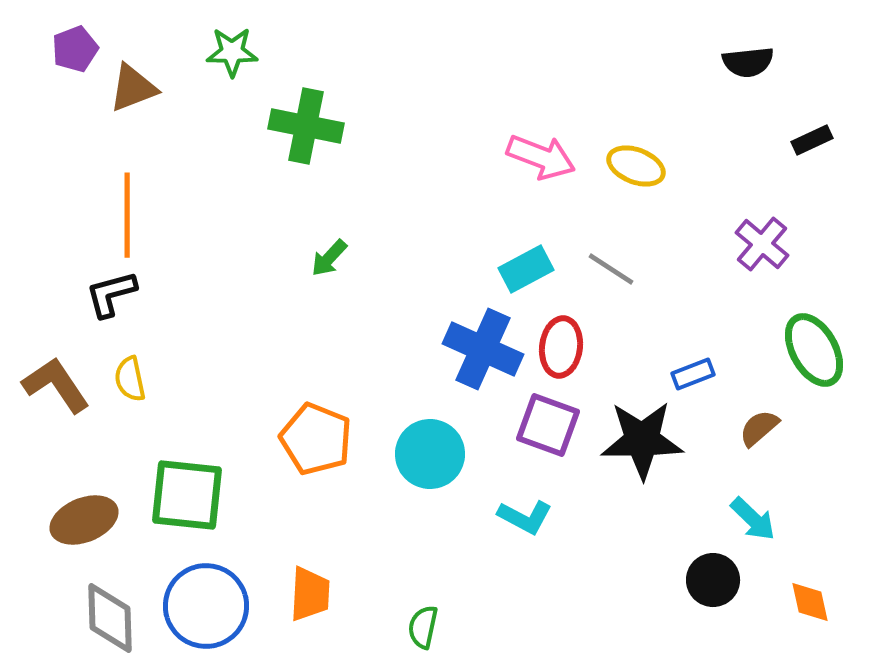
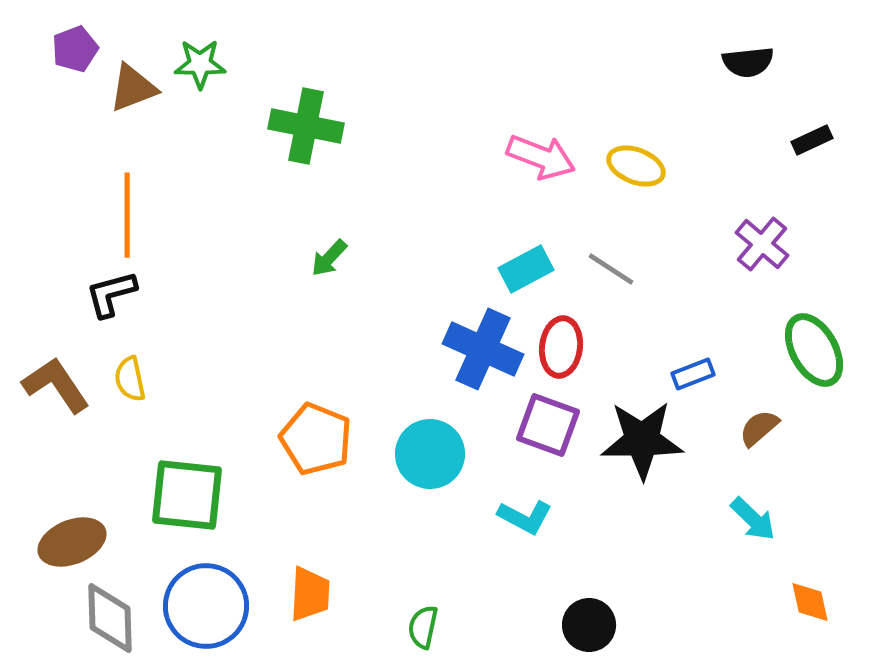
green star: moved 32 px left, 12 px down
brown ellipse: moved 12 px left, 22 px down
black circle: moved 124 px left, 45 px down
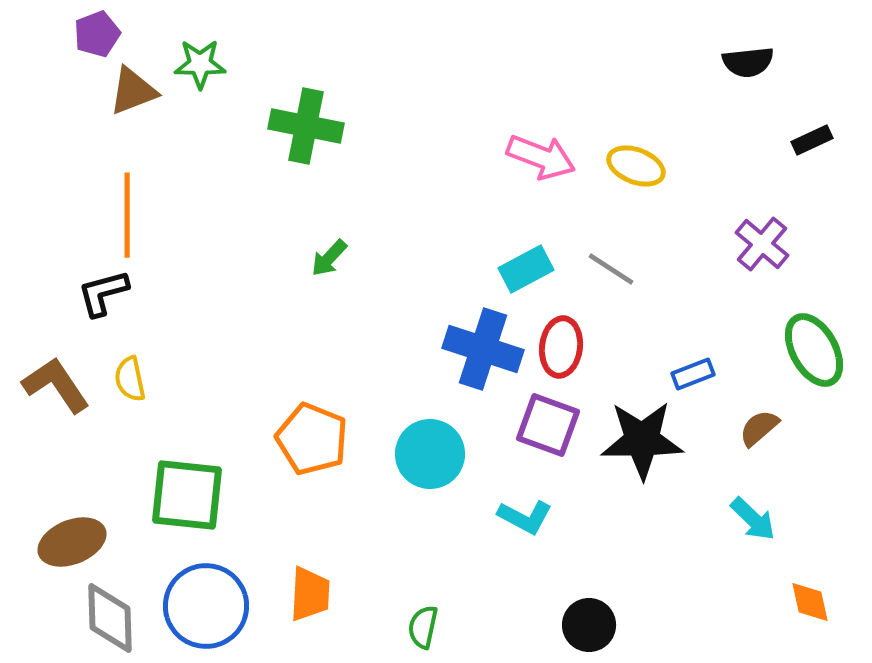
purple pentagon: moved 22 px right, 15 px up
brown triangle: moved 3 px down
black L-shape: moved 8 px left, 1 px up
blue cross: rotated 6 degrees counterclockwise
orange pentagon: moved 4 px left
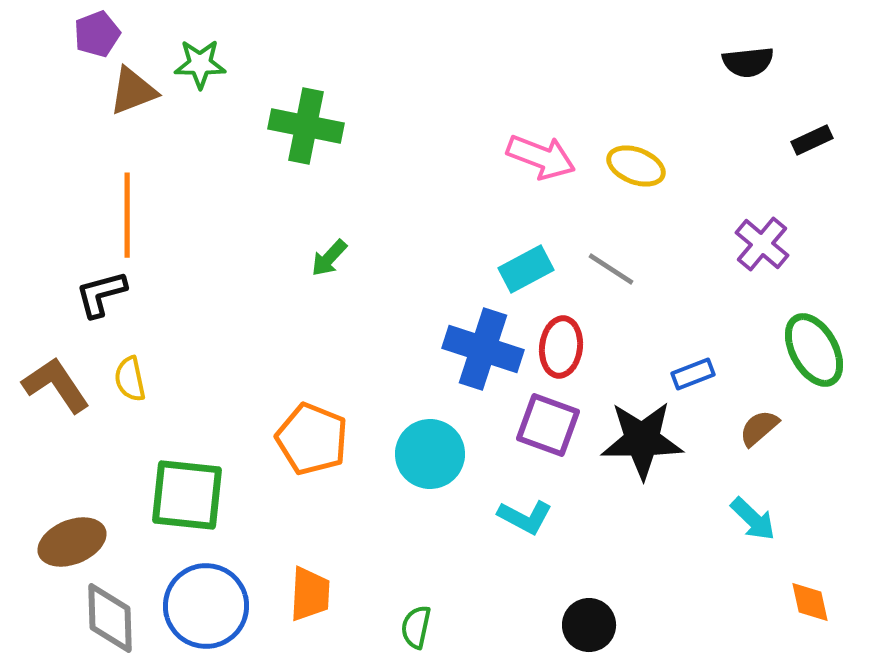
black L-shape: moved 2 px left, 1 px down
green semicircle: moved 7 px left
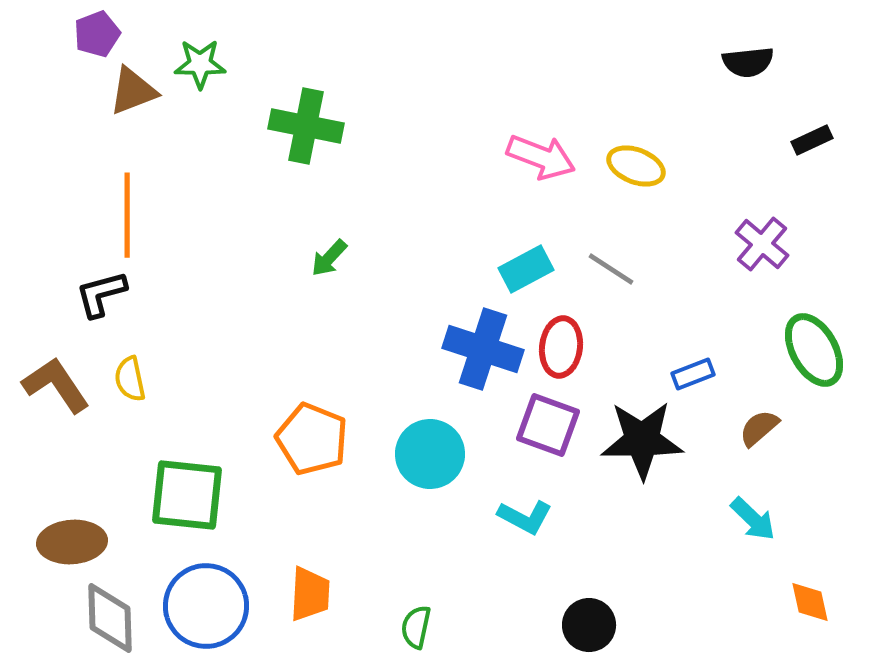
brown ellipse: rotated 18 degrees clockwise
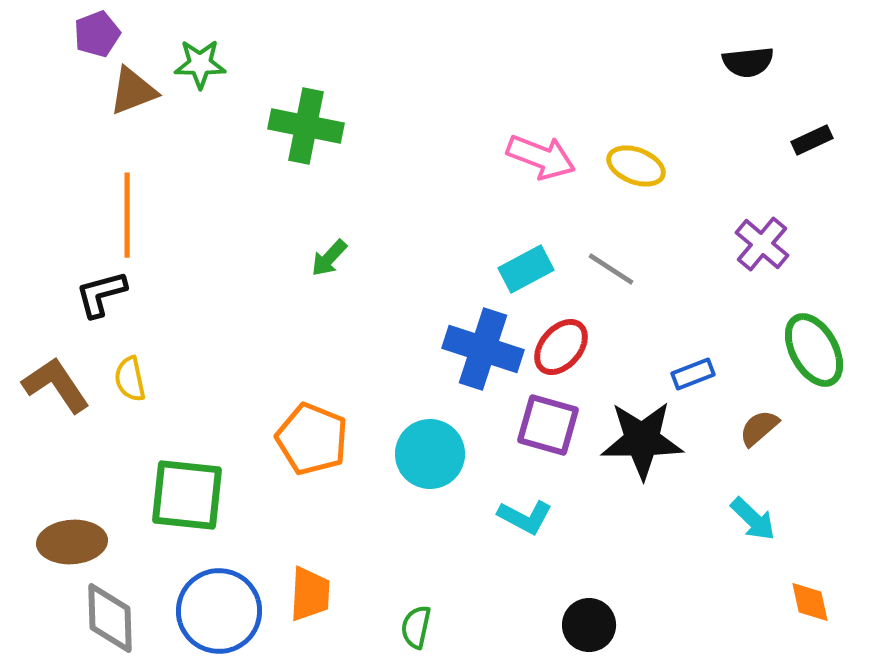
red ellipse: rotated 34 degrees clockwise
purple square: rotated 4 degrees counterclockwise
blue circle: moved 13 px right, 5 px down
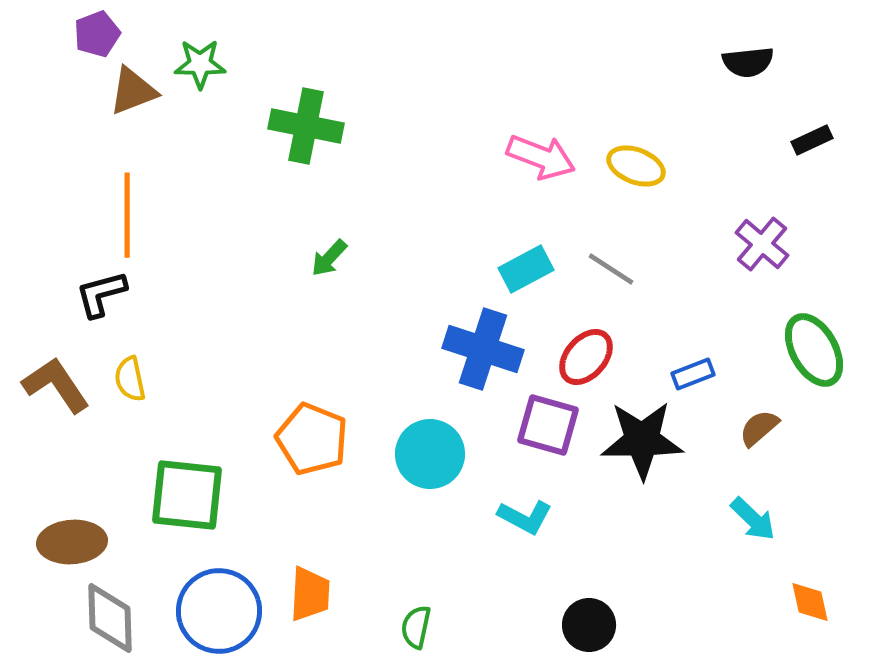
red ellipse: moved 25 px right, 10 px down
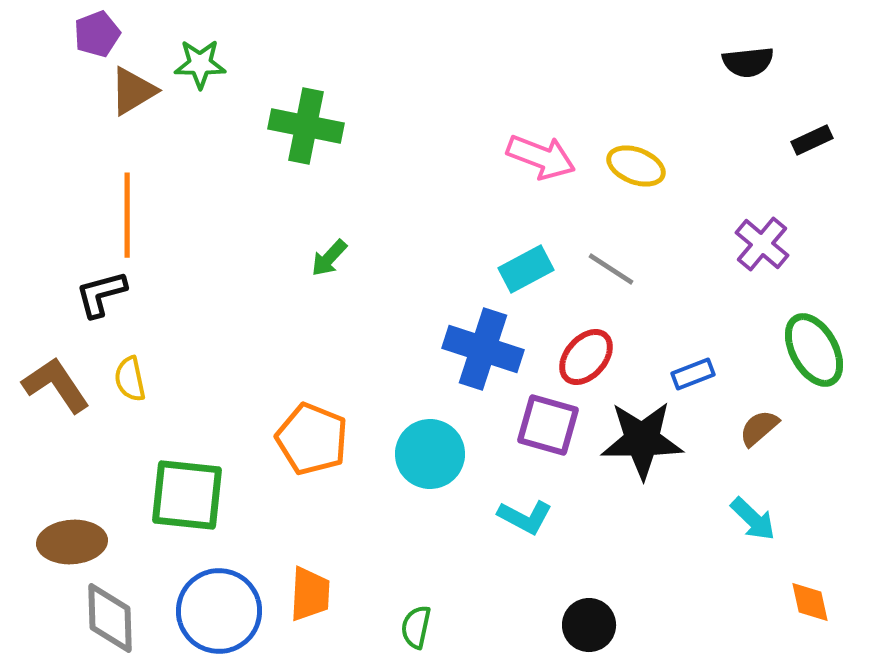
brown triangle: rotated 10 degrees counterclockwise
